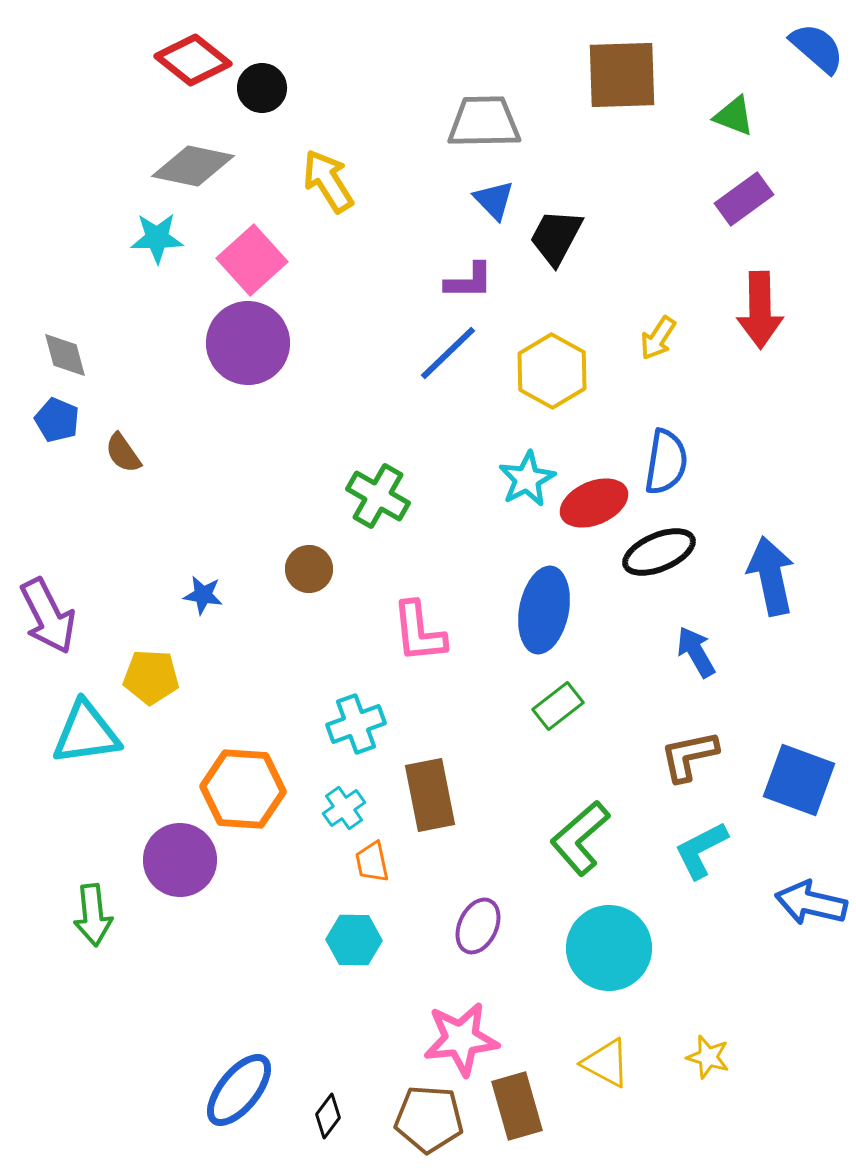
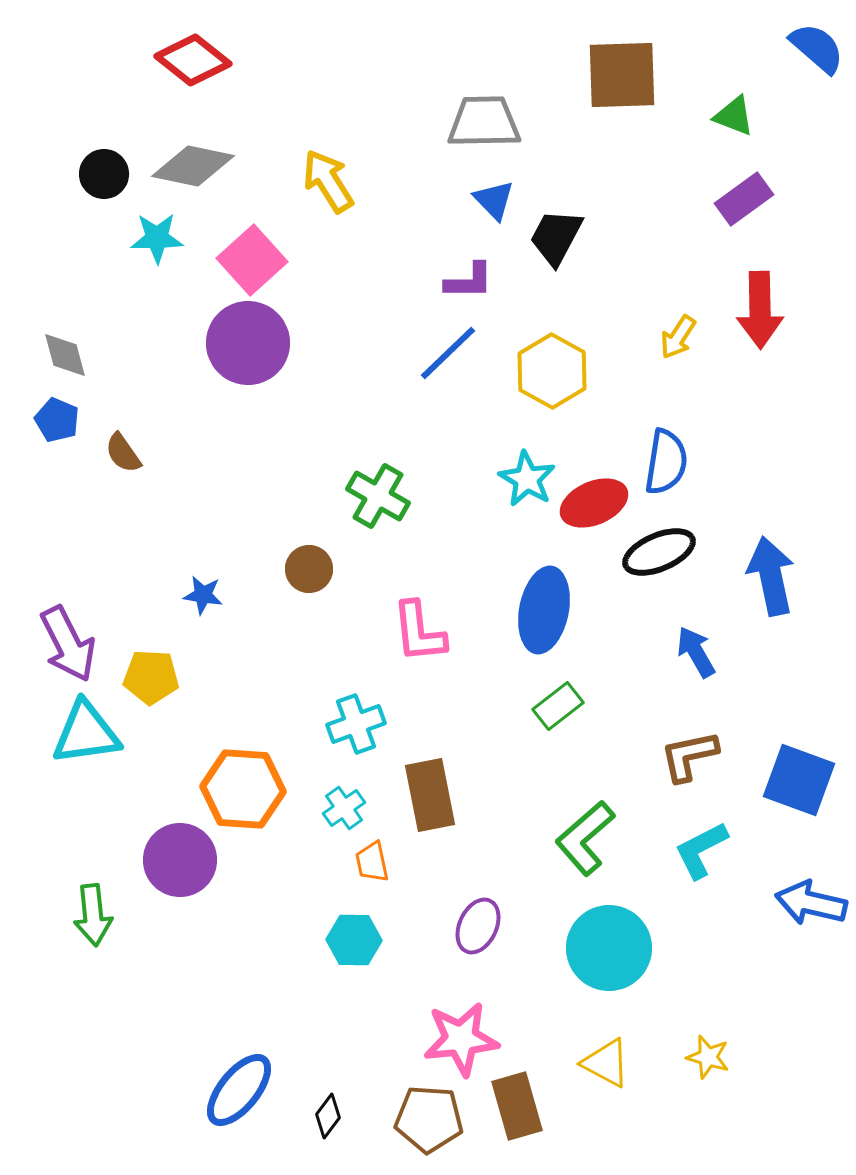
black circle at (262, 88): moved 158 px left, 86 px down
yellow arrow at (658, 338): moved 20 px right, 1 px up
cyan star at (527, 479): rotated 14 degrees counterclockwise
purple arrow at (48, 616): moved 20 px right, 28 px down
green L-shape at (580, 838): moved 5 px right
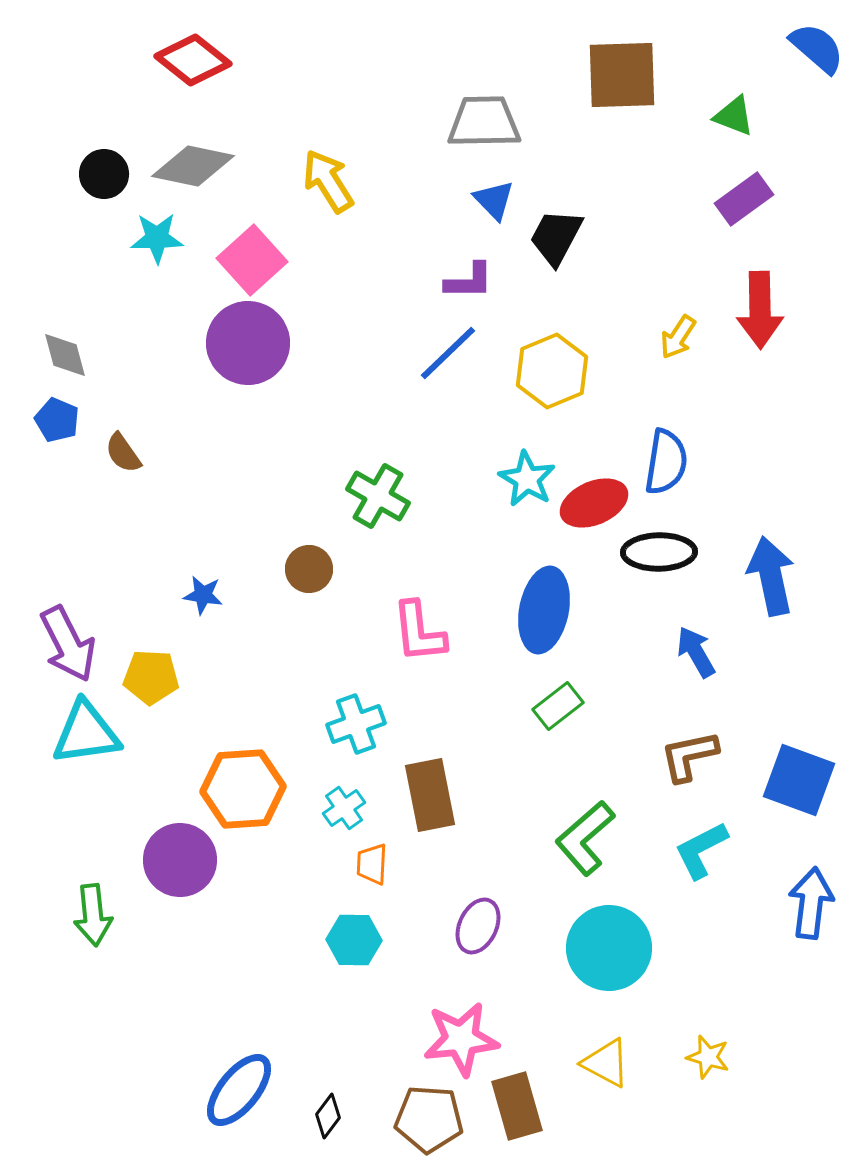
yellow hexagon at (552, 371): rotated 8 degrees clockwise
black ellipse at (659, 552): rotated 22 degrees clockwise
orange hexagon at (243, 789): rotated 8 degrees counterclockwise
orange trapezoid at (372, 862): moved 2 px down; rotated 15 degrees clockwise
blue arrow at (811, 903): rotated 84 degrees clockwise
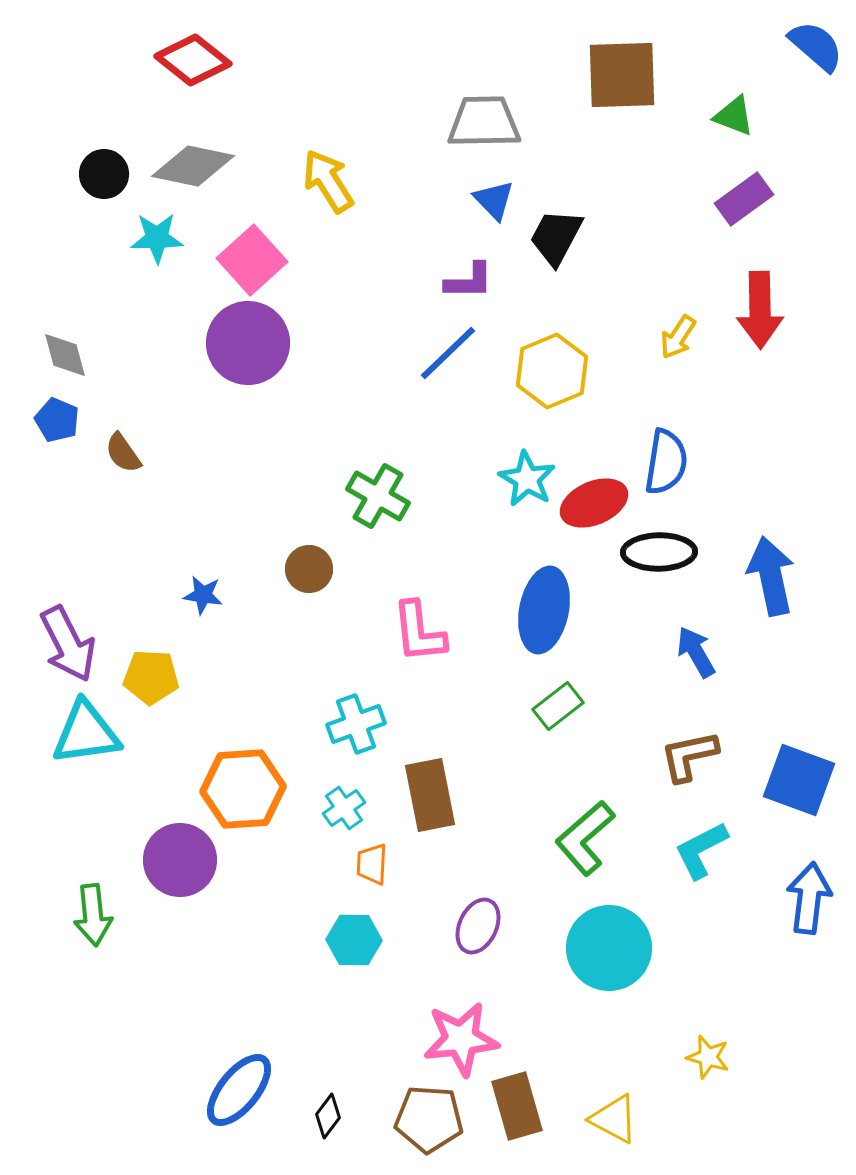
blue semicircle at (817, 48): moved 1 px left, 2 px up
blue arrow at (811, 903): moved 2 px left, 5 px up
yellow triangle at (606, 1063): moved 8 px right, 56 px down
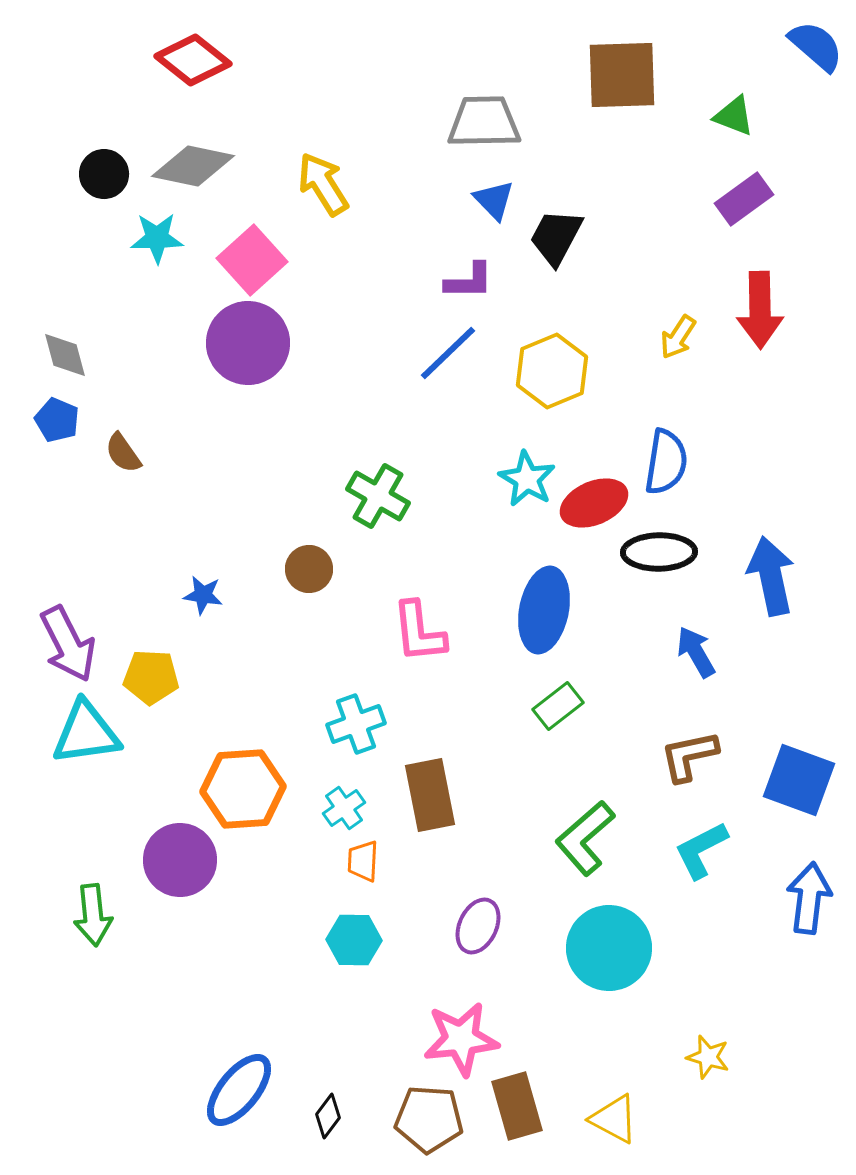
yellow arrow at (328, 181): moved 5 px left, 3 px down
orange trapezoid at (372, 864): moved 9 px left, 3 px up
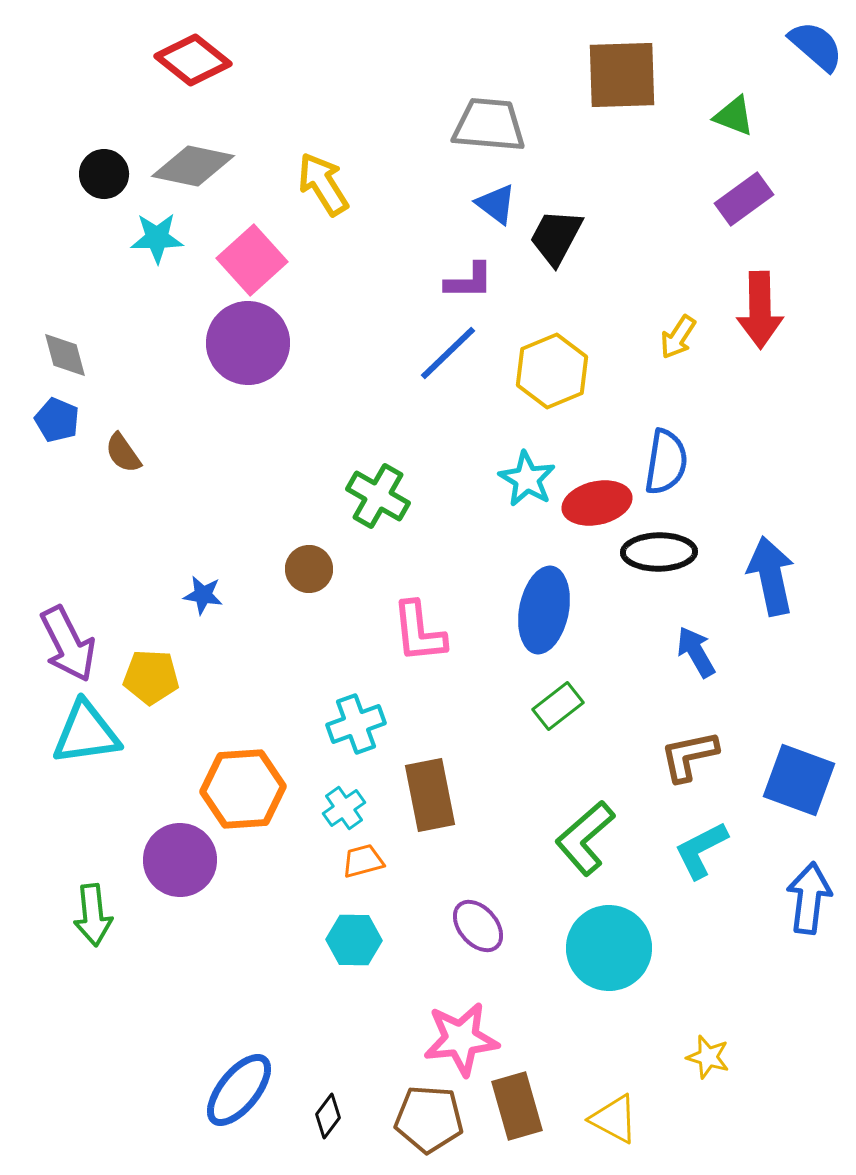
gray trapezoid at (484, 122): moved 5 px right, 3 px down; rotated 6 degrees clockwise
blue triangle at (494, 200): moved 2 px right, 4 px down; rotated 9 degrees counterclockwise
red ellipse at (594, 503): moved 3 px right; rotated 10 degrees clockwise
orange trapezoid at (363, 861): rotated 72 degrees clockwise
purple ellipse at (478, 926): rotated 66 degrees counterclockwise
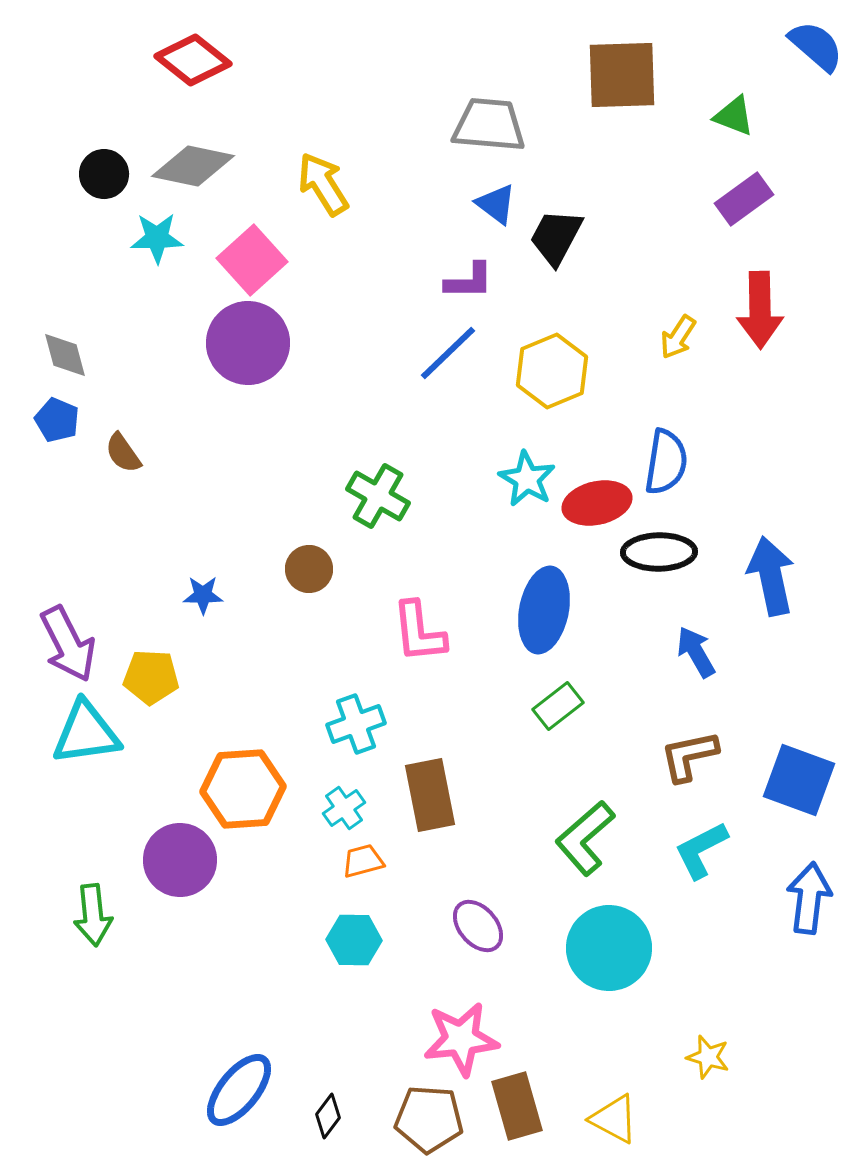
blue star at (203, 595): rotated 9 degrees counterclockwise
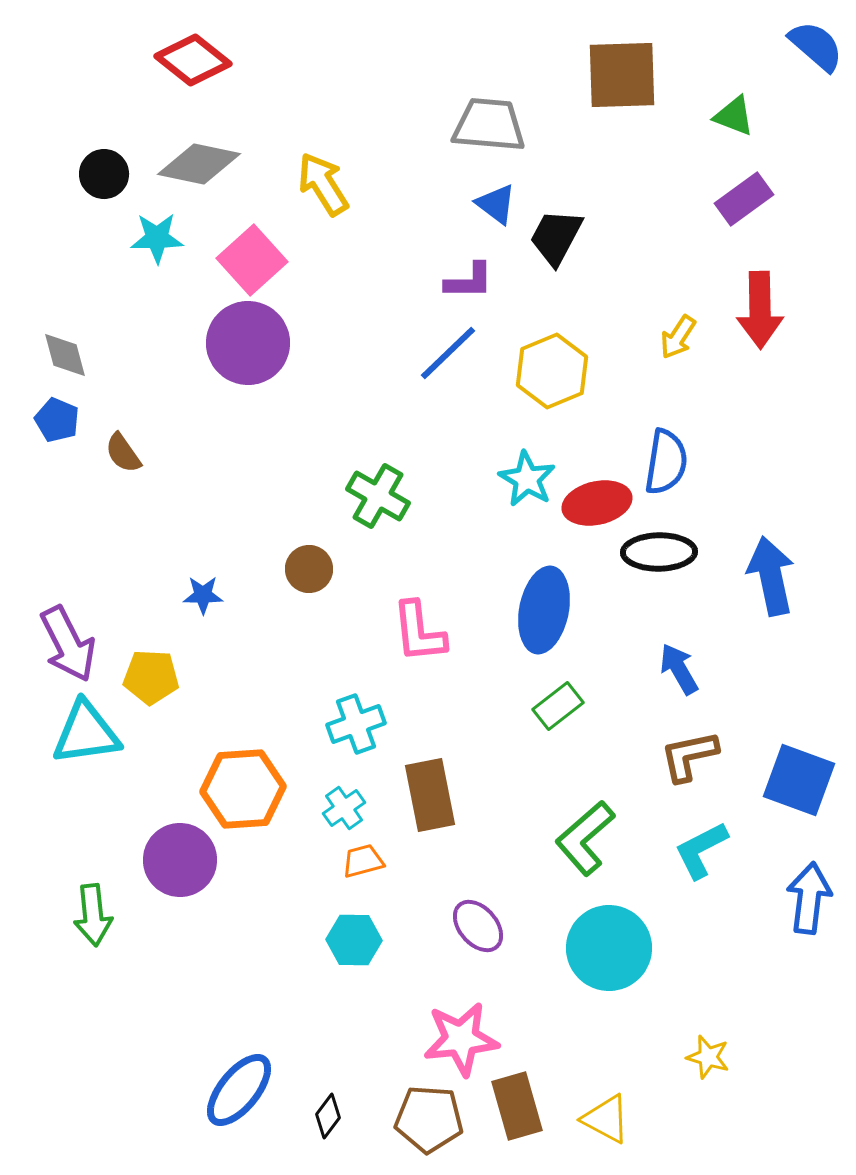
gray diamond at (193, 166): moved 6 px right, 2 px up
blue arrow at (696, 652): moved 17 px left, 17 px down
yellow triangle at (614, 1119): moved 8 px left
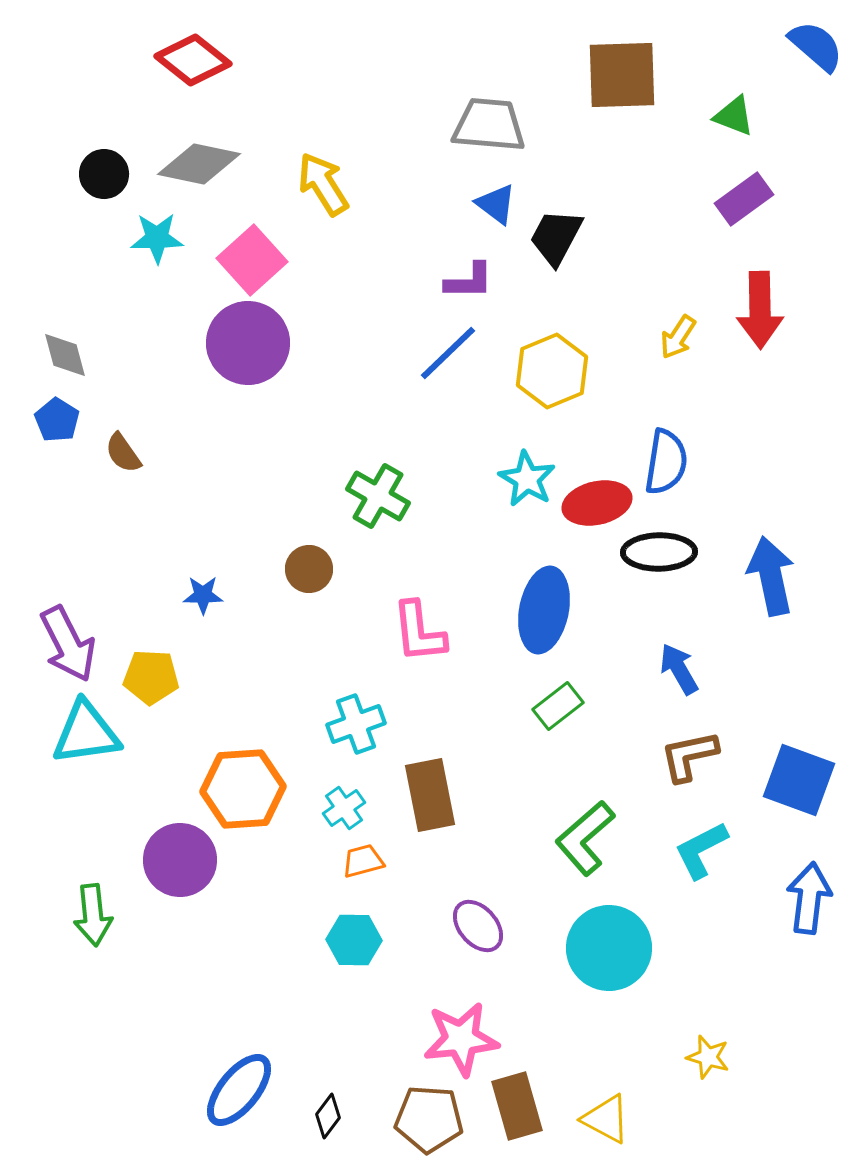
blue pentagon at (57, 420): rotated 9 degrees clockwise
